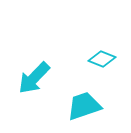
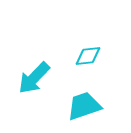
cyan diamond: moved 14 px left, 3 px up; rotated 28 degrees counterclockwise
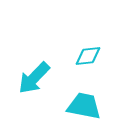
cyan trapezoid: rotated 30 degrees clockwise
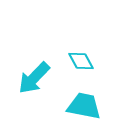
cyan diamond: moved 7 px left, 5 px down; rotated 68 degrees clockwise
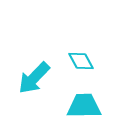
cyan trapezoid: rotated 12 degrees counterclockwise
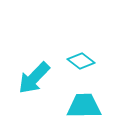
cyan diamond: rotated 24 degrees counterclockwise
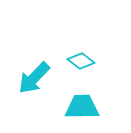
cyan trapezoid: moved 2 px left, 1 px down
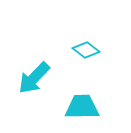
cyan diamond: moved 5 px right, 11 px up
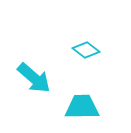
cyan arrow: rotated 93 degrees counterclockwise
